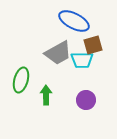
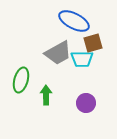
brown square: moved 2 px up
cyan trapezoid: moved 1 px up
purple circle: moved 3 px down
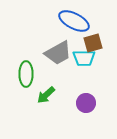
cyan trapezoid: moved 2 px right, 1 px up
green ellipse: moved 5 px right, 6 px up; rotated 15 degrees counterclockwise
green arrow: rotated 132 degrees counterclockwise
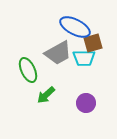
blue ellipse: moved 1 px right, 6 px down
green ellipse: moved 2 px right, 4 px up; rotated 25 degrees counterclockwise
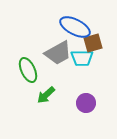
cyan trapezoid: moved 2 px left
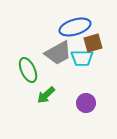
blue ellipse: rotated 44 degrees counterclockwise
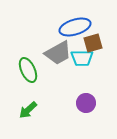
green arrow: moved 18 px left, 15 px down
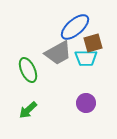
blue ellipse: rotated 24 degrees counterclockwise
cyan trapezoid: moved 4 px right
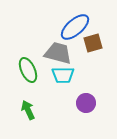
gray trapezoid: rotated 136 degrees counterclockwise
cyan trapezoid: moved 23 px left, 17 px down
green arrow: rotated 108 degrees clockwise
